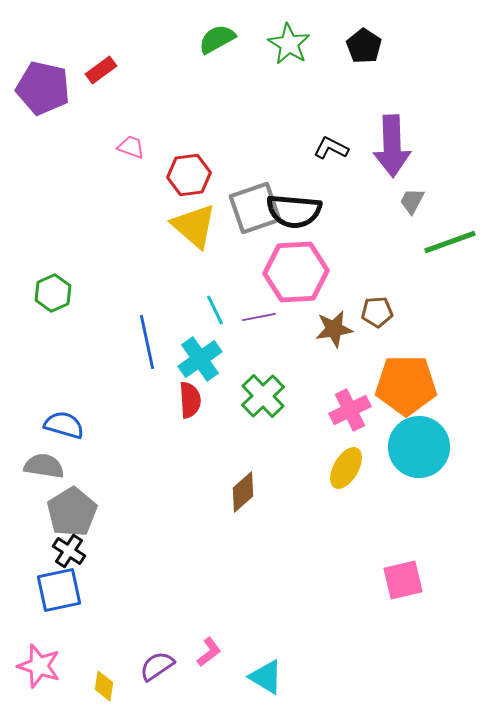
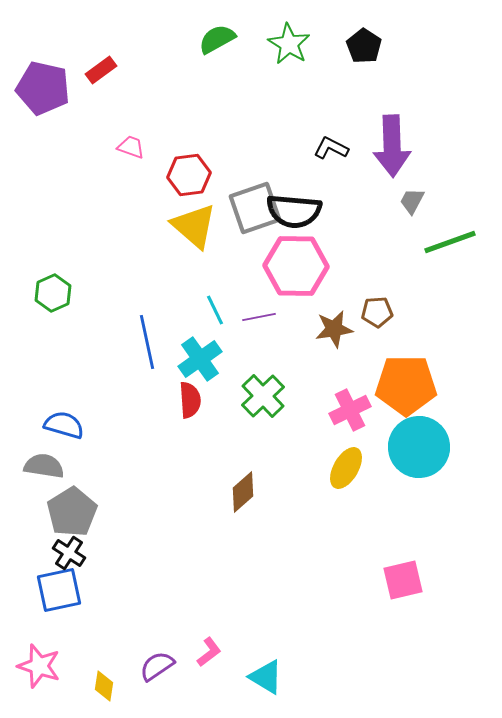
pink hexagon: moved 6 px up; rotated 4 degrees clockwise
black cross: moved 2 px down
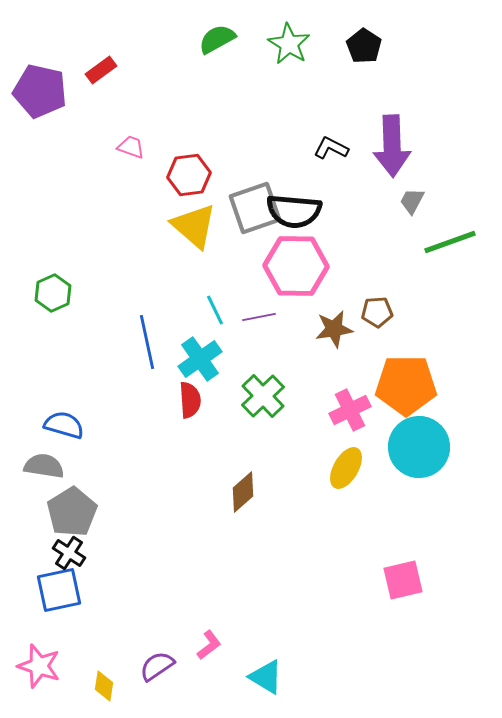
purple pentagon: moved 3 px left, 3 px down
pink L-shape: moved 7 px up
